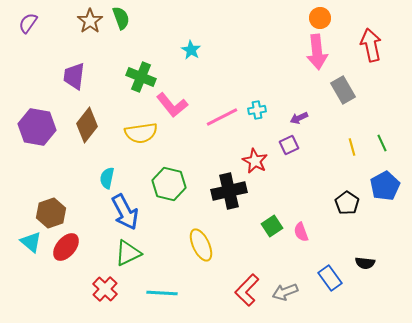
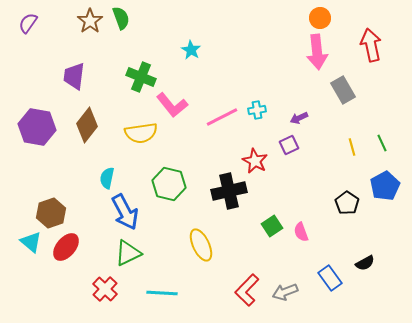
black semicircle: rotated 36 degrees counterclockwise
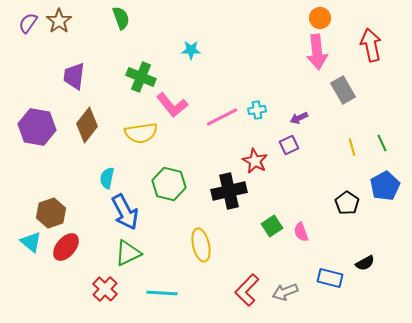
brown star: moved 31 px left
cyan star: rotated 30 degrees counterclockwise
yellow ellipse: rotated 12 degrees clockwise
blue rectangle: rotated 40 degrees counterclockwise
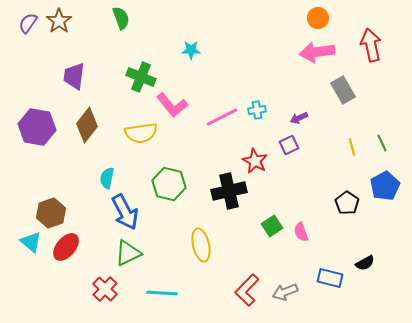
orange circle: moved 2 px left
pink arrow: rotated 88 degrees clockwise
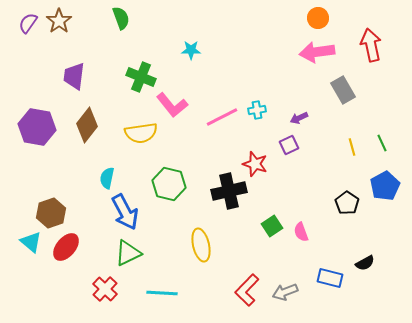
red star: moved 3 px down; rotated 10 degrees counterclockwise
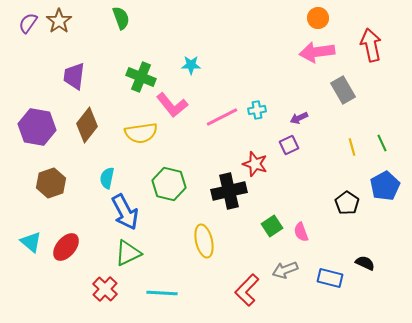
cyan star: moved 15 px down
brown hexagon: moved 30 px up
yellow ellipse: moved 3 px right, 4 px up
black semicircle: rotated 126 degrees counterclockwise
gray arrow: moved 22 px up
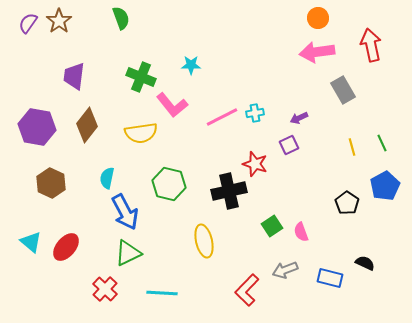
cyan cross: moved 2 px left, 3 px down
brown hexagon: rotated 16 degrees counterclockwise
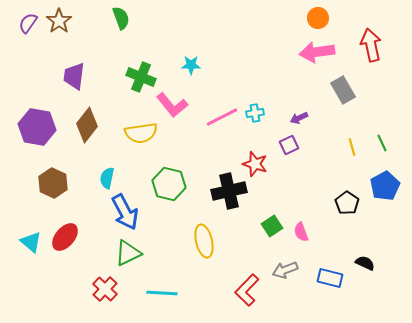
brown hexagon: moved 2 px right
red ellipse: moved 1 px left, 10 px up
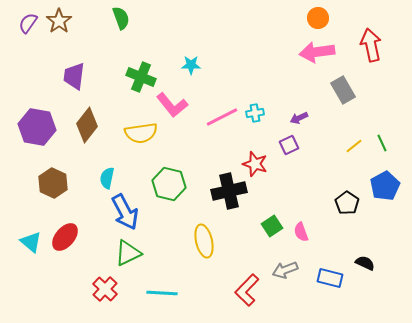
yellow line: moved 2 px right, 1 px up; rotated 66 degrees clockwise
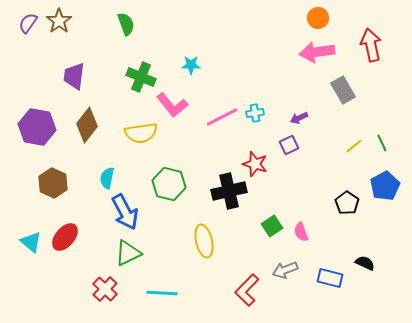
green semicircle: moved 5 px right, 6 px down
